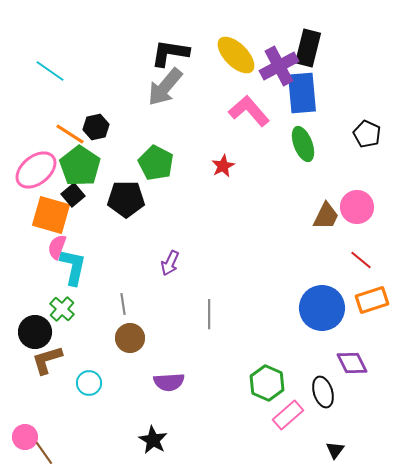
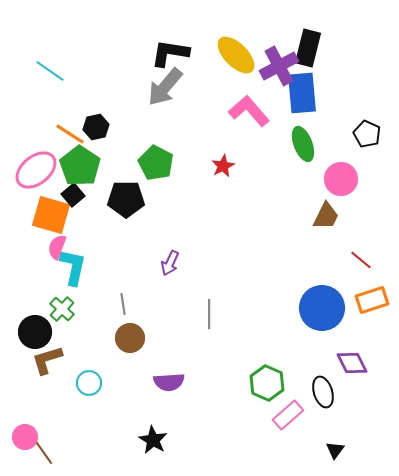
pink circle at (357, 207): moved 16 px left, 28 px up
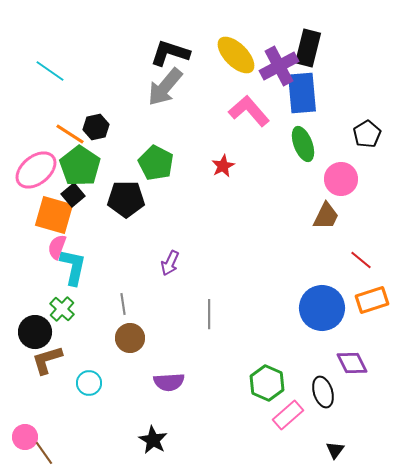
black L-shape at (170, 53): rotated 9 degrees clockwise
black pentagon at (367, 134): rotated 16 degrees clockwise
orange square at (51, 215): moved 3 px right
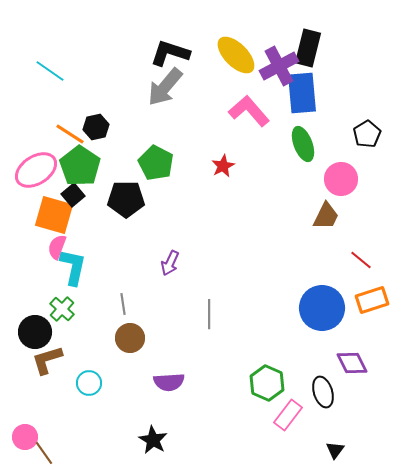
pink ellipse at (36, 170): rotated 6 degrees clockwise
pink rectangle at (288, 415): rotated 12 degrees counterclockwise
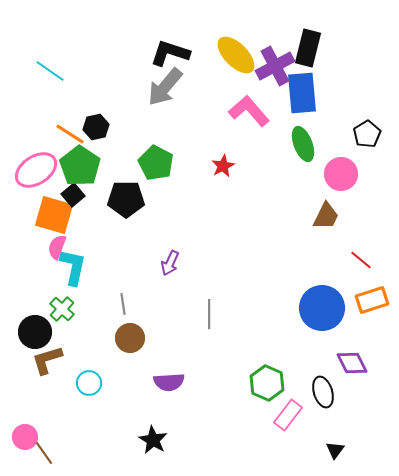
purple cross at (279, 66): moved 4 px left
pink circle at (341, 179): moved 5 px up
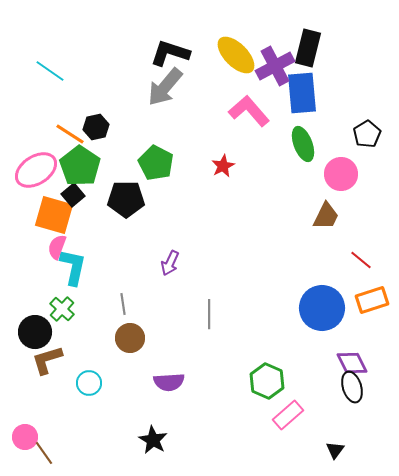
green hexagon at (267, 383): moved 2 px up
black ellipse at (323, 392): moved 29 px right, 5 px up
pink rectangle at (288, 415): rotated 12 degrees clockwise
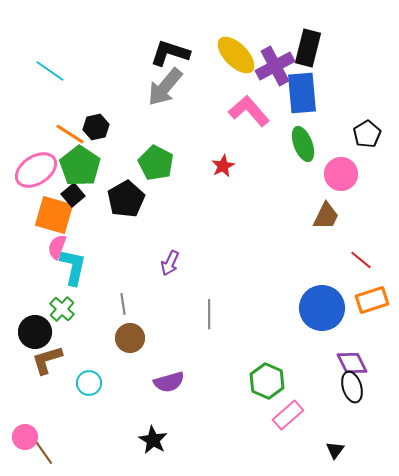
black pentagon at (126, 199): rotated 30 degrees counterclockwise
purple semicircle at (169, 382): rotated 12 degrees counterclockwise
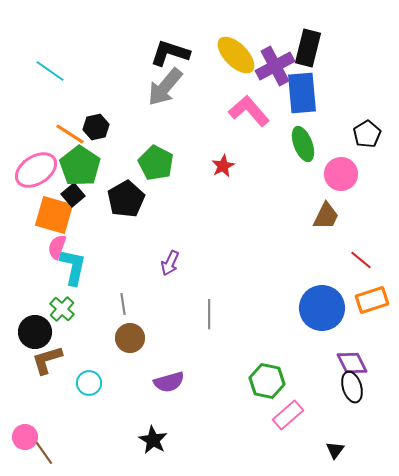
green hexagon at (267, 381): rotated 12 degrees counterclockwise
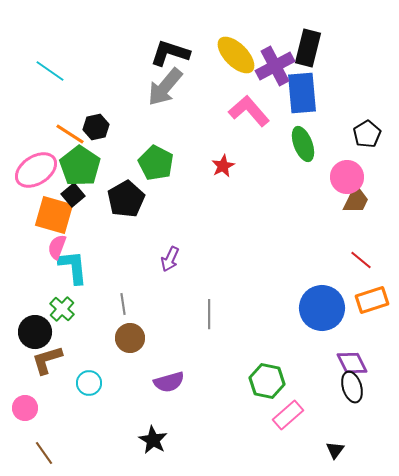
pink circle at (341, 174): moved 6 px right, 3 px down
brown trapezoid at (326, 216): moved 30 px right, 16 px up
purple arrow at (170, 263): moved 4 px up
cyan L-shape at (73, 267): rotated 18 degrees counterclockwise
pink circle at (25, 437): moved 29 px up
